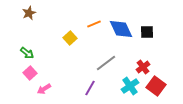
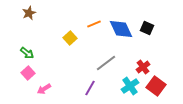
black square: moved 4 px up; rotated 24 degrees clockwise
pink square: moved 2 px left
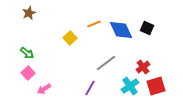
blue diamond: moved 1 px down
red square: rotated 36 degrees clockwise
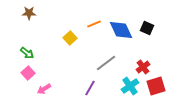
brown star: rotated 24 degrees clockwise
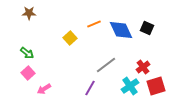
gray line: moved 2 px down
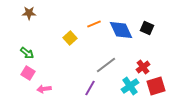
pink square: rotated 16 degrees counterclockwise
pink arrow: rotated 24 degrees clockwise
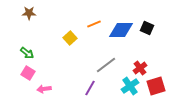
blue diamond: rotated 65 degrees counterclockwise
red cross: moved 3 px left, 1 px down
